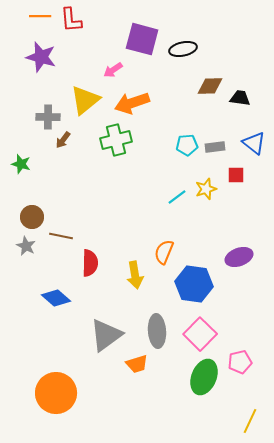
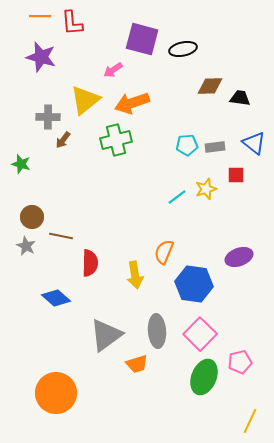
red L-shape: moved 1 px right, 3 px down
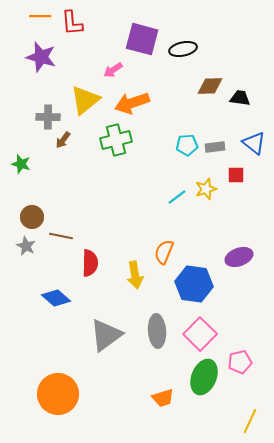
orange trapezoid: moved 26 px right, 34 px down
orange circle: moved 2 px right, 1 px down
